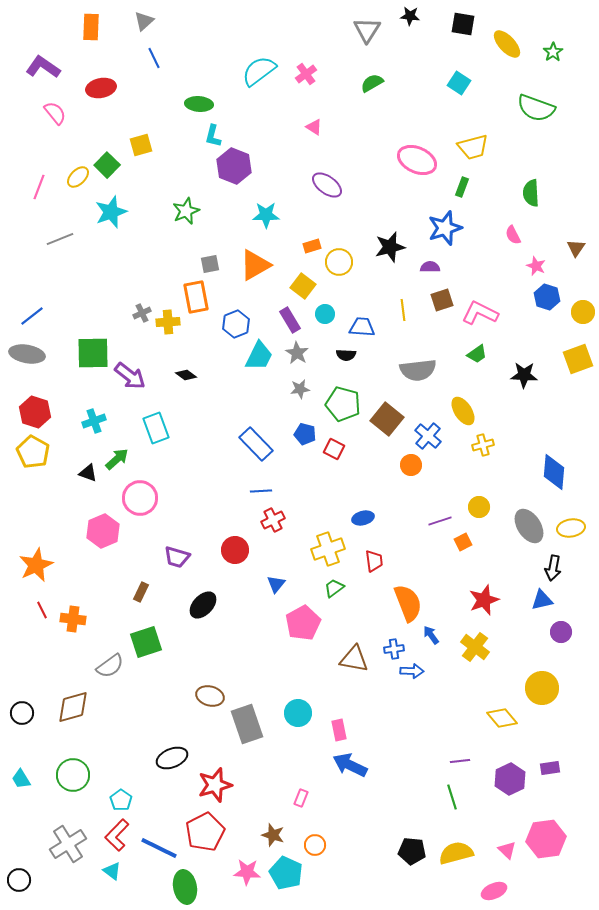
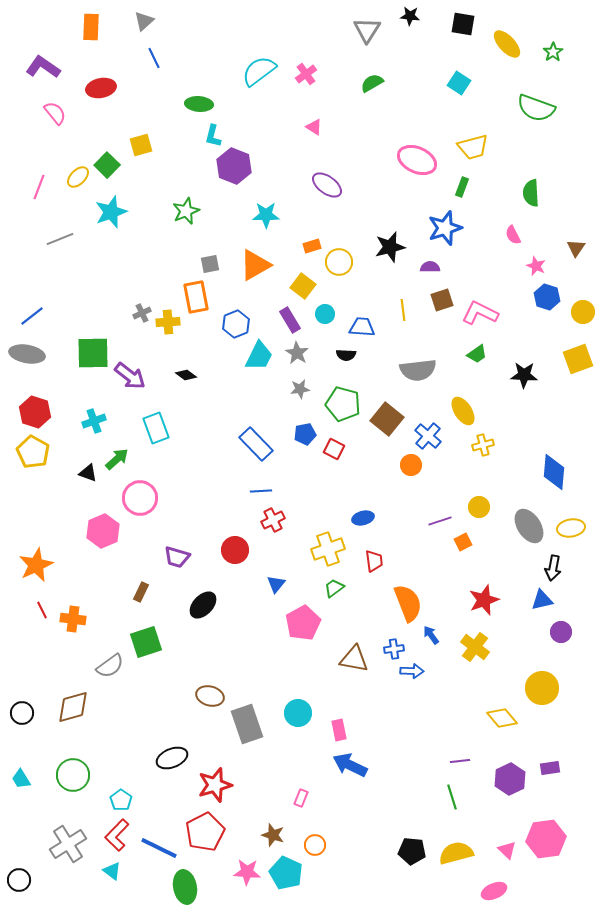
blue pentagon at (305, 434): rotated 25 degrees counterclockwise
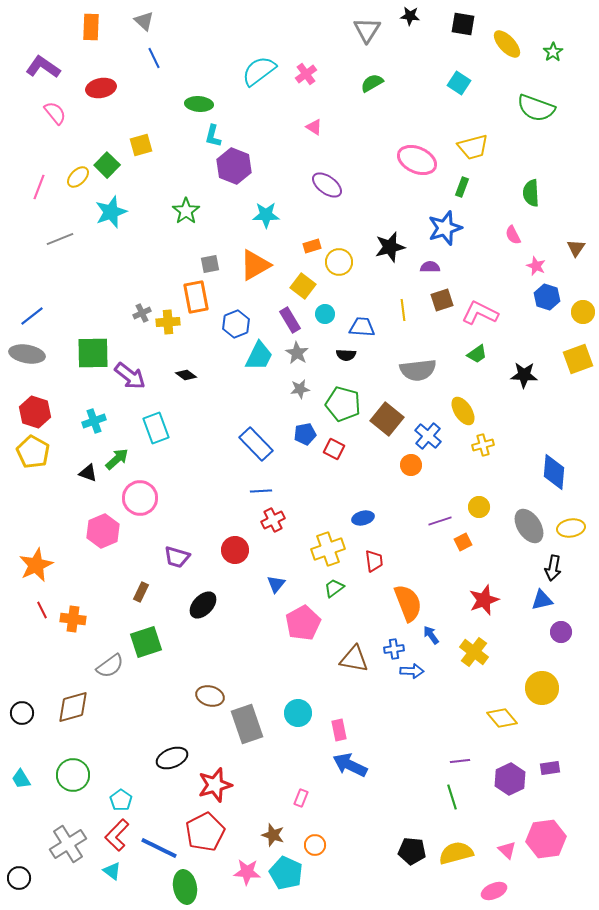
gray triangle at (144, 21): rotated 35 degrees counterclockwise
green star at (186, 211): rotated 12 degrees counterclockwise
yellow cross at (475, 647): moved 1 px left, 5 px down
black circle at (19, 880): moved 2 px up
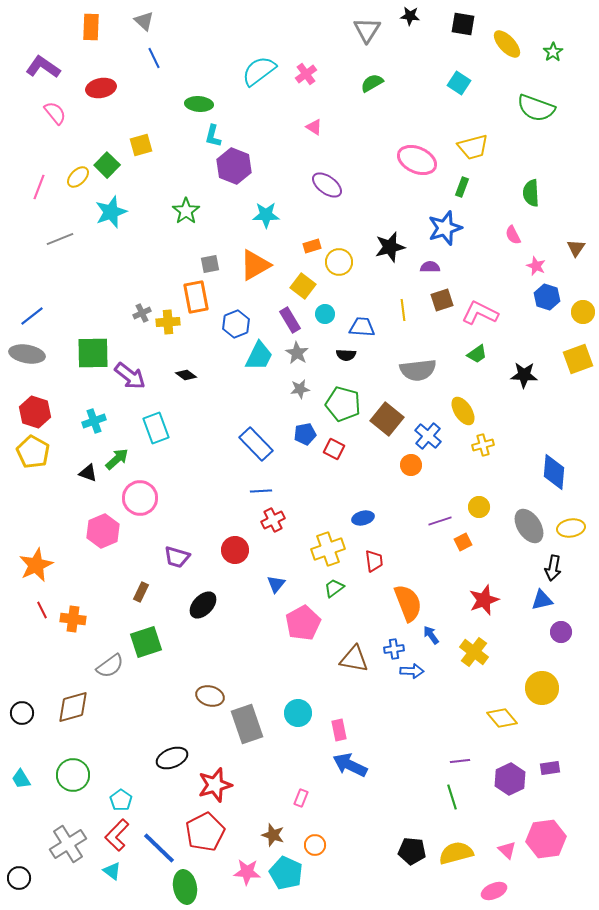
blue line at (159, 848): rotated 18 degrees clockwise
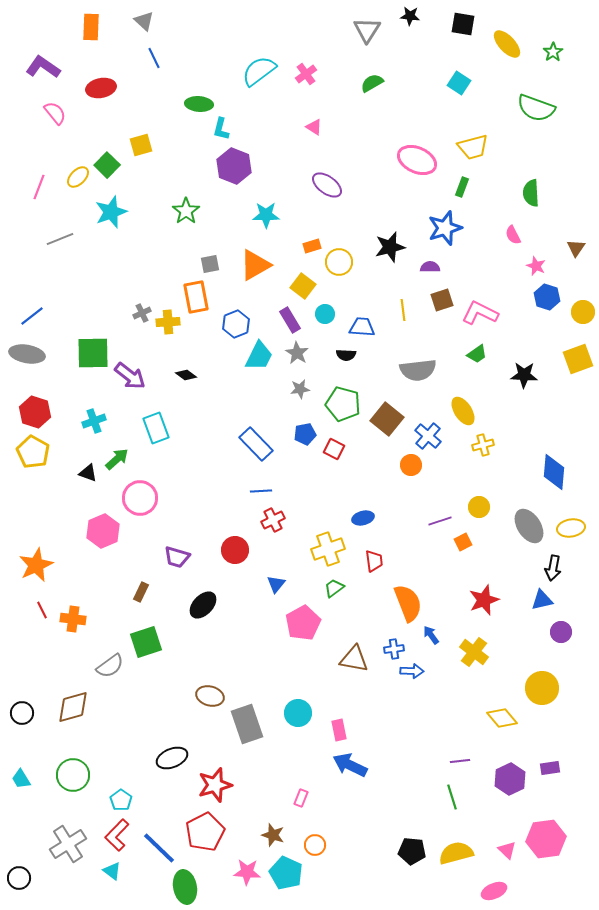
cyan L-shape at (213, 136): moved 8 px right, 7 px up
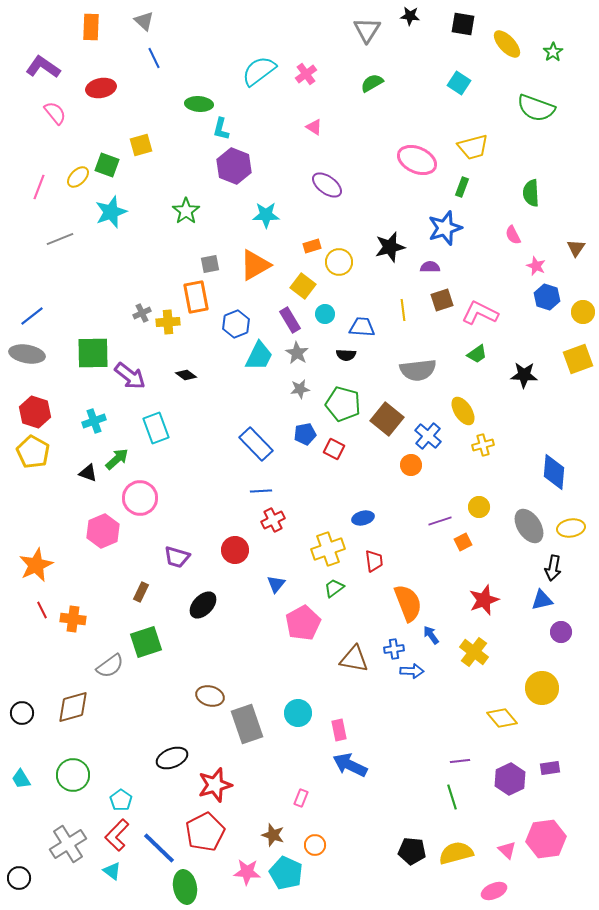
green square at (107, 165): rotated 25 degrees counterclockwise
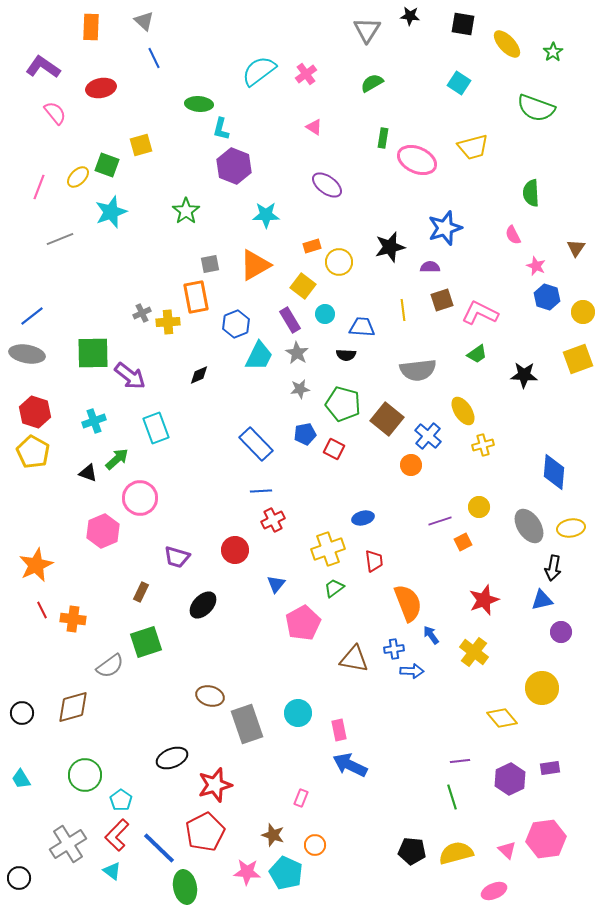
green rectangle at (462, 187): moved 79 px left, 49 px up; rotated 12 degrees counterclockwise
black diamond at (186, 375): moved 13 px right; rotated 60 degrees counterclockwise
green circle at (73, 775): moved 12 px right
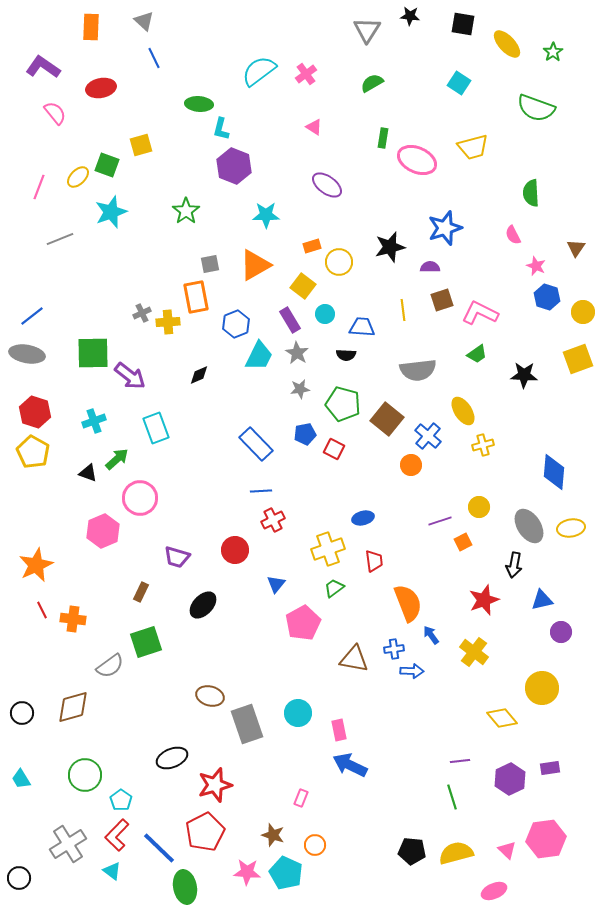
black arrow at (553, 568): moved 39 px left, 3 px up
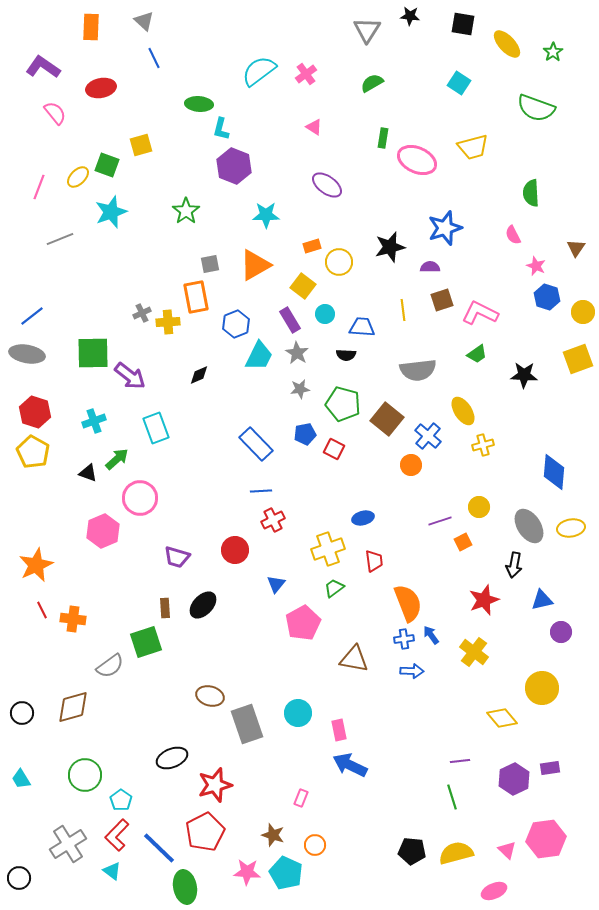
brown rectangle at (141, 592): moved 24 px right, 16 px down; rotated 30 degrees counterclockwise
blue cross at (394, 649): moved 10 px right, 10 px up
purple hexagon at (510, 779): moved 4 px right
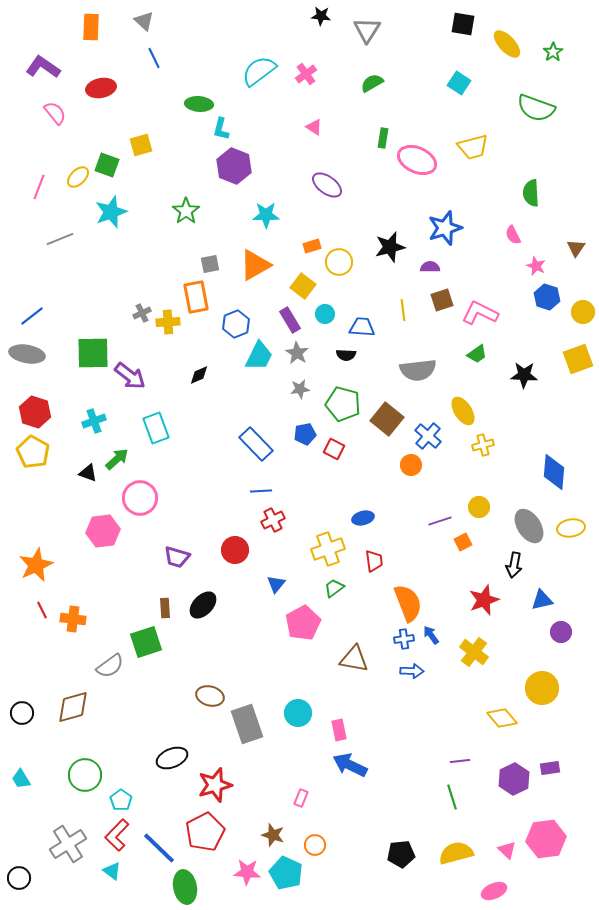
black star at (410, 16): moved 89 px left
pink hexagon at (103, 531): rotated 16 degrees clockwise
black pentagon at (412, 851): moved 11 px left, 3 px down; rotated 12 degrees counterclockwise
